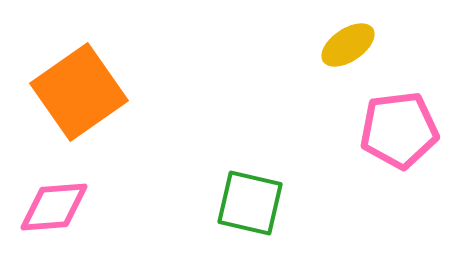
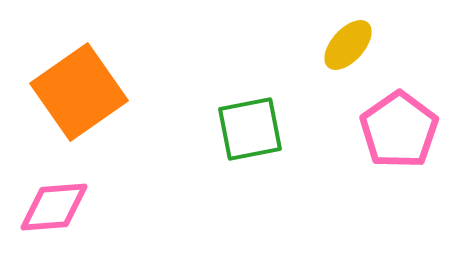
yellow ellipse: rotated 14 degrees counterclockwise
pink pentagon: rotated 28 degrees counterclockwise
green square: moved 74 px up; rotated 24 degrees counterclockwise
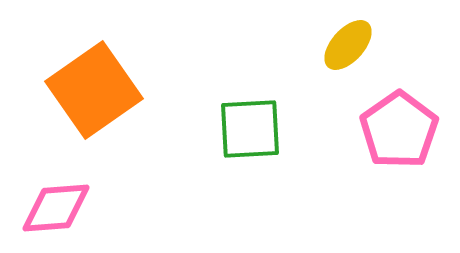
orange square: moved 15 px right, 2 px up
green square: rotated 8 degrees clockwise
pink diamond: moved 2 px right, 1 px down
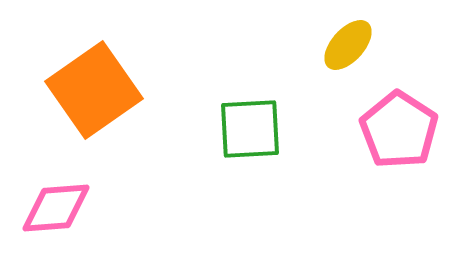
pink pentagon: rotated 4 degrees counterclockwise
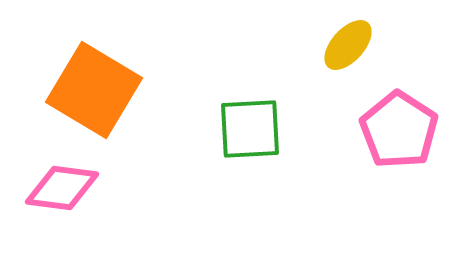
orange square: rotated 24 degrees counterclockwise
pink diamond: moved 6 px right, 20 px up; rotated 12 degrees clockwise
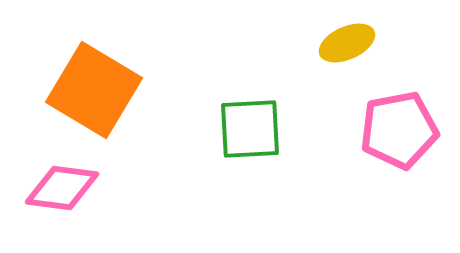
yellow ellipse: moved 1 px left, 2 px up; rotated 24 degrees clockwise
pink pentagon: rotated 28 degrees clockwise
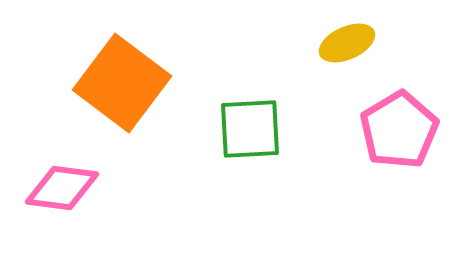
orange square: moved 28 px right, 7 px up; rotated 6 degrees clockwise
pink pentagon: rotated 20 degrees counterclockwise
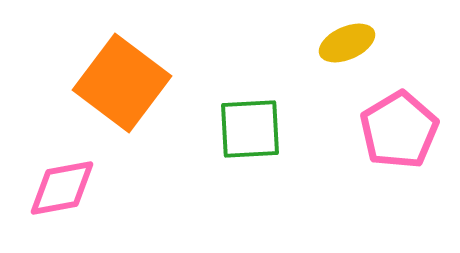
pink diamond: rotated 18 degrees counterclockwise
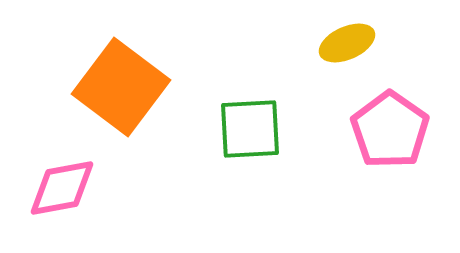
orange square: moved 1 px left, 4 px down
pink pentagon: moved 9 px left; rotated 6 degrees counterclockwise
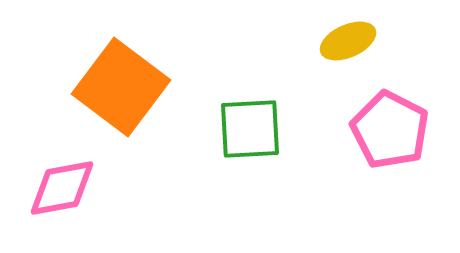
yellow ellipse: moved 1 px right, 2 px up
pink pentagon: rotated 8 degrees counterclockwise
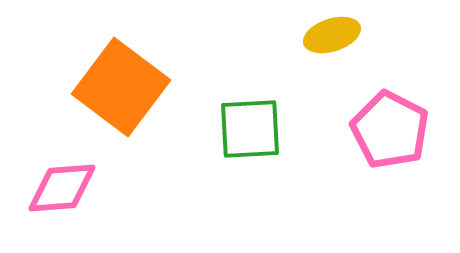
yellow ellipse: moved 16 px left, 6 px up; rotated 6 degrees clockwise
pink diamond: rotated 6 degrees clockwise
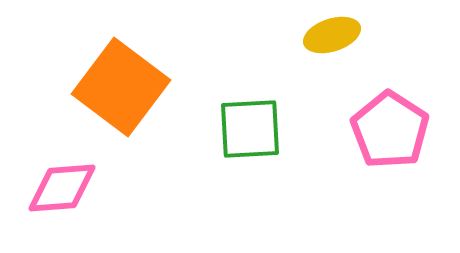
pink pentagon: rotated 6 degrees clockwise
